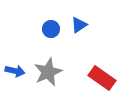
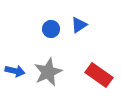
red rectangle: moved 3 px left, 3 px up
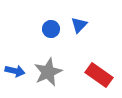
blue triangle: rotated 12 degrees counterclockwise
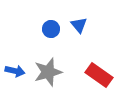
blue triangle: rotated 24 degrees counterclockwise
gray star: rotated 8 degrees clockwise
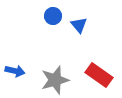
blue circle: moved 2 px right, 13 px up
gray star: moved 7 px right, 8 px down
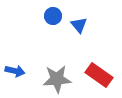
gray star: moved 2 px right, 1 px up; rotated 12 degrees clockwise
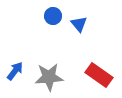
blue triangle: moved 1 px up
blue arrow: rotated 66 degrees counterclockwise
gray star: moved 8 px left, 2 px up
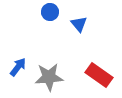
blue circle: moved 3 px left, 4 px up
blue arrow: moved 3 px right, 4 px up
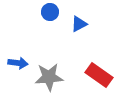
blue triangle: rotated 42 degrees clockwise
blue arrow: moved 4 px up; rotated 60 degrees clockwise
